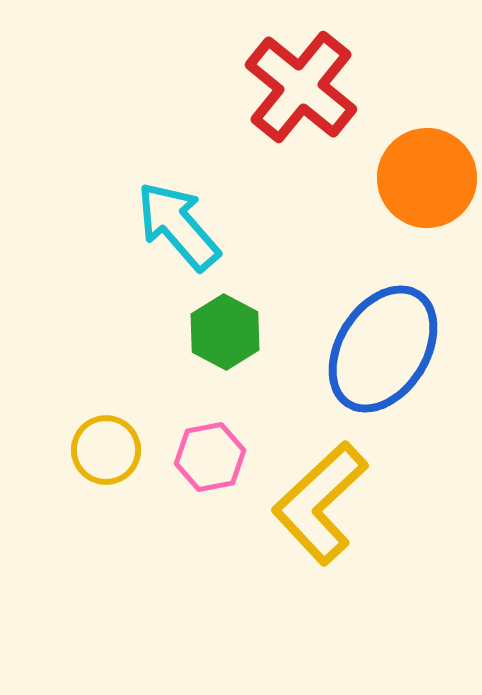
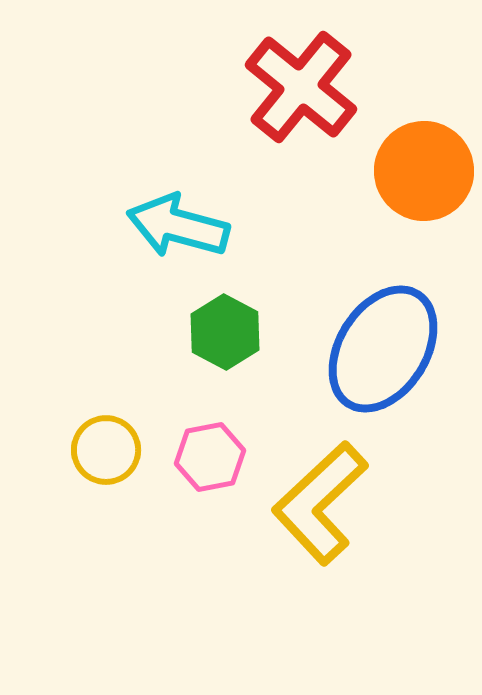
orange circle: moved 3 px left, 7 px up
cyan arrow: rotated 34 degrees counterclockwise
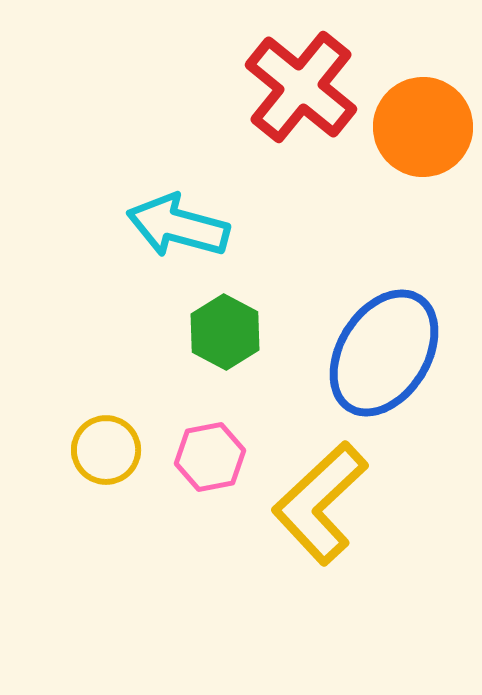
orange circle: moved 1 px left, 44 px up
blue ellipse: moved 1 px right, 4 px down
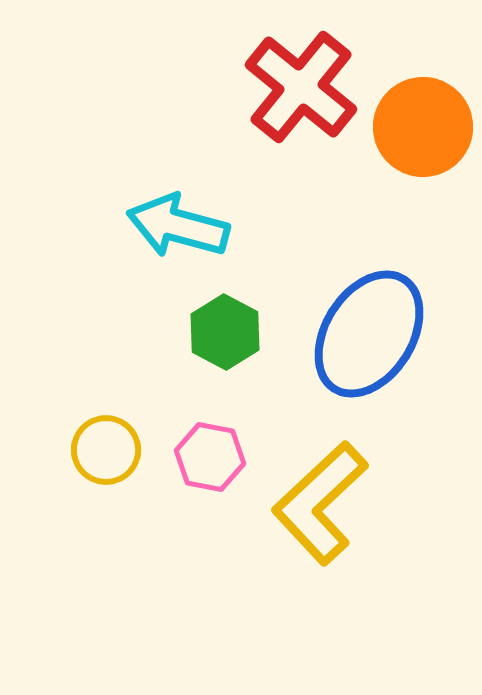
blue ellipse: moved 15 px left, 19 px up
pink hexagon: rotated 22 degrees clockwise
